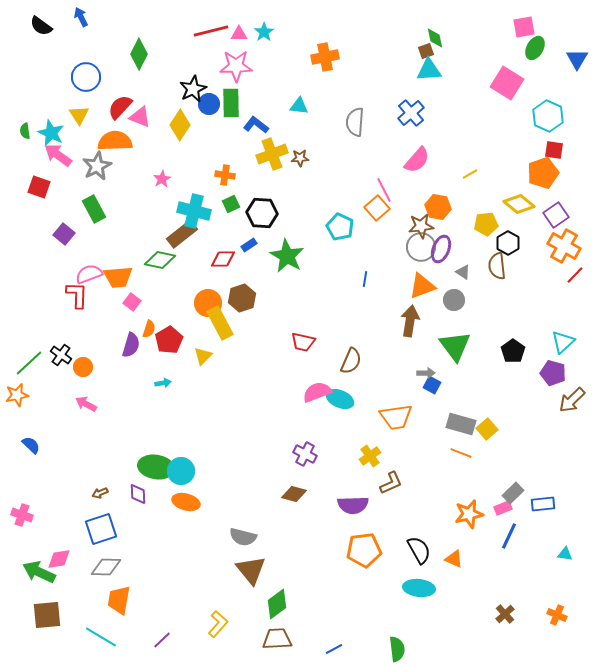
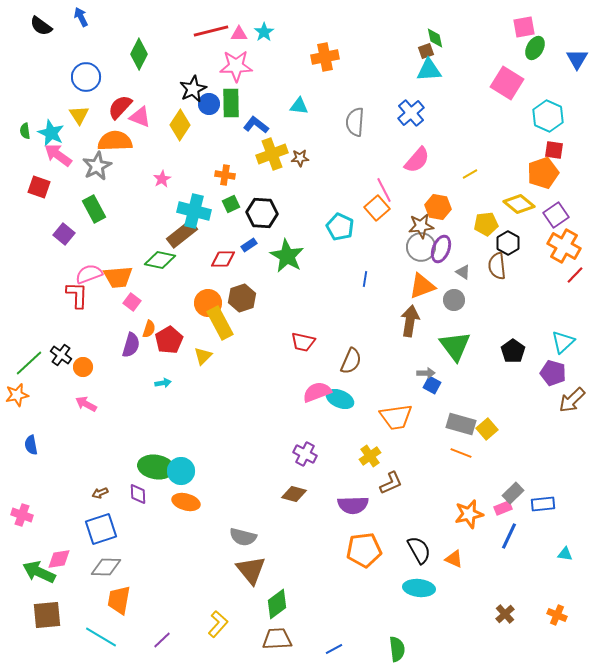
blue semicircle at (31, 445): rotated 144 degrees counterclockwise
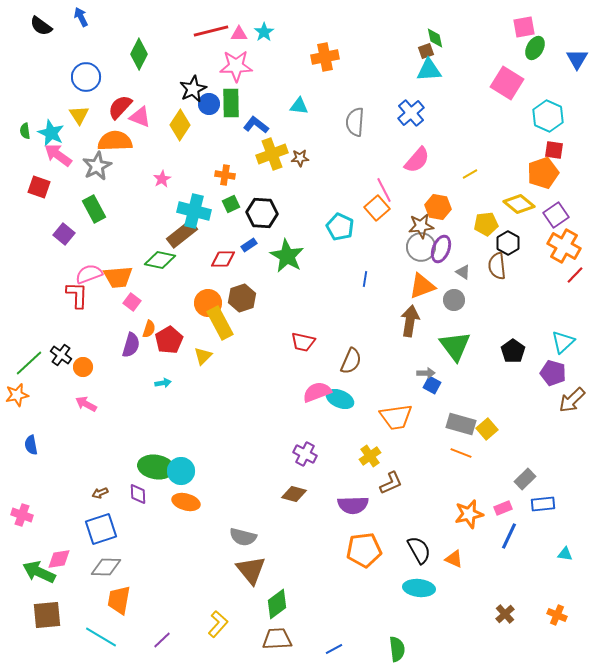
gray rectangle at (513, 493): moved 12 px right, 14 px up
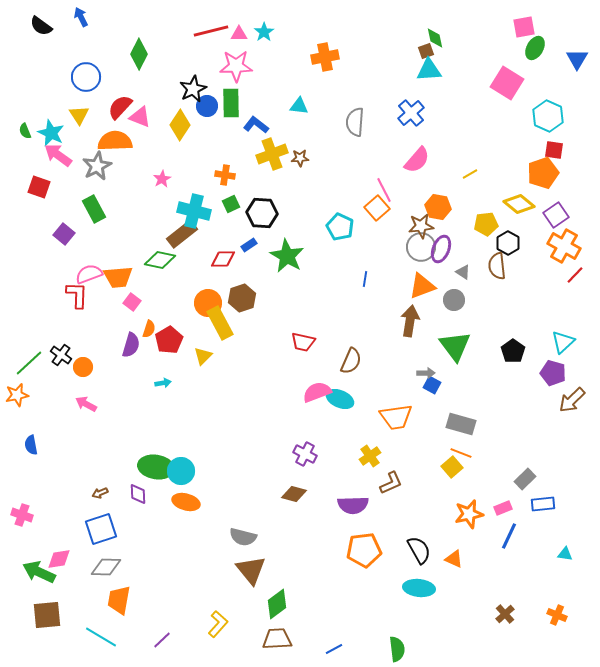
blue circle at (209, 104): moved 2 px left, 2 px down
green semicircle at (25, 131): rotated 14 degrees counterclockwise
yellow square at (487, 429): moved 35 px left, 38 px down
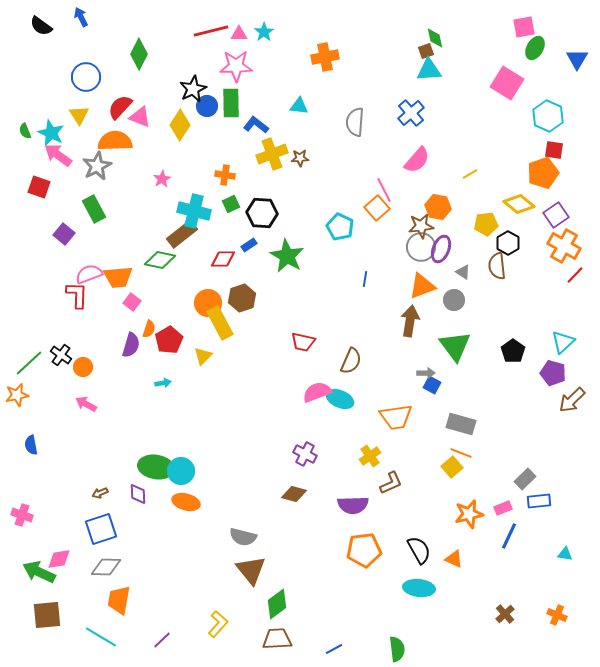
blue rectangle at (543, 504): moved 4 px left, 3 px up
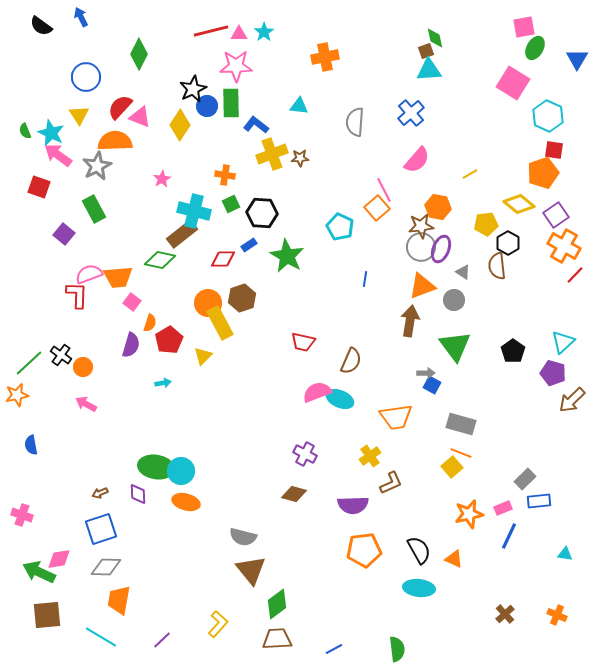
pink square at (507, 83): moved 6 px right
orange semicircle at (149, 329): moved 1 px right, 6 px up
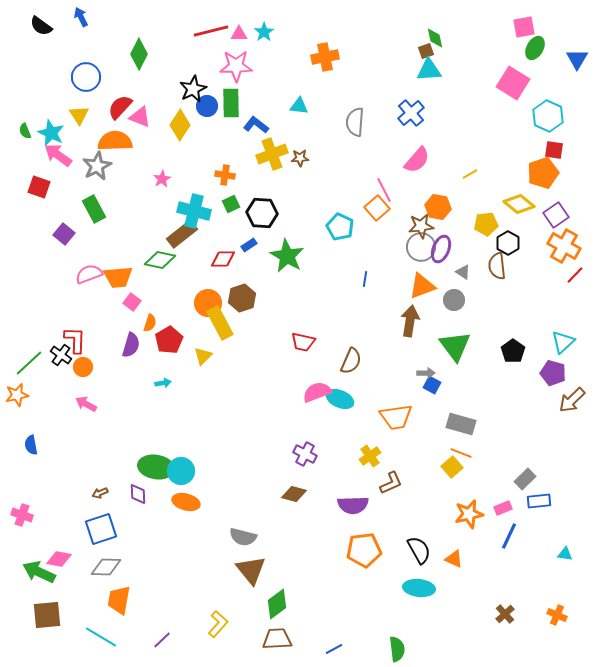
red L-shape at (77, 295): moved 2 px left, 45 px down
pink diamond at (59, 559): rotated 20 degrees clockwise
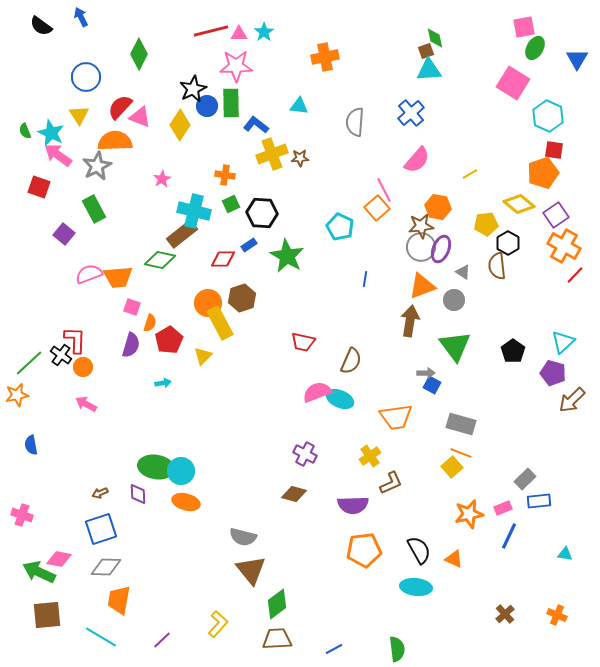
pink square at (132, 302): moved 5 px down; rotated 18 degrees counterclockwise
cyan ellipse at (419, 588): moved 3 px left, 1 px up
